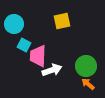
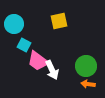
yellow square: moved 3 px left
pink trapezoid: moved 5 px down; rotated 55 degrees counterclockwise
white arrow: rotated 84 degrees clockwise
orange arrow: rotated 32 degrees counterclockwise
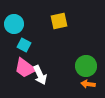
pink trapezoid: moved 13 px left, 7 px down
white arrow: moved 12 px left, 5 px down
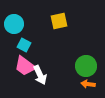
pink trapezoid: moved 2 px up
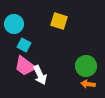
yellow square: rotated 30 degrees clockwise
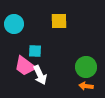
yellow square: rotated 18 degrees counterclockwise
cyan square: moved 11 px right, 6 px down; rotated 24 degrees counterclockwise
green circle: moved 1 px down
orange arrow: moved 2 px left, 2 px down
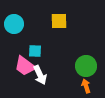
green circle: moved 1 px up
orange arrow: rotated 64 degrees clockwise
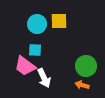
cyan circle: moved 23 px right
cyan square: moved 1 px up
white arrow: moved 4 px right, 3 px down
orange arrow: moved 4 px left, 1 px up; rotated 56 degrees counterclockwise
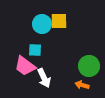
cyan circle: moved 5 px right
green circle: moved 3 px right
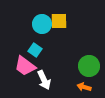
cyan square: rotated 32 degrees clockwise
white arrow: moved 2 px down
orange arrow: moved 2 px right, 2 px down
